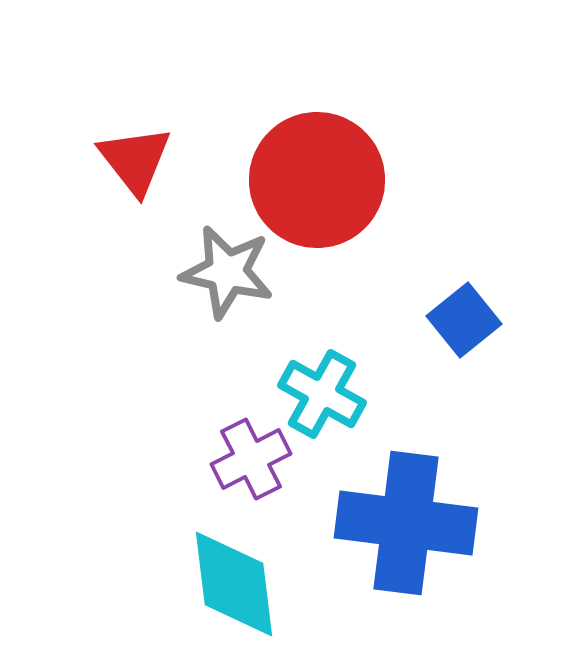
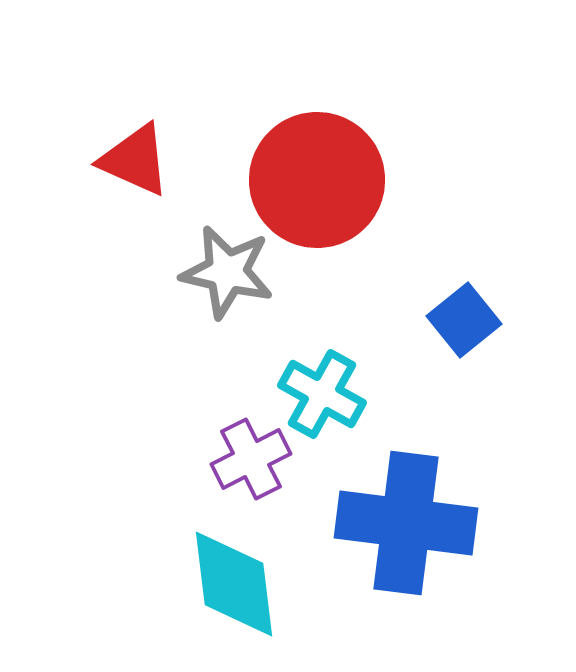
red triangle: rotated 28 degrees counterclockwise
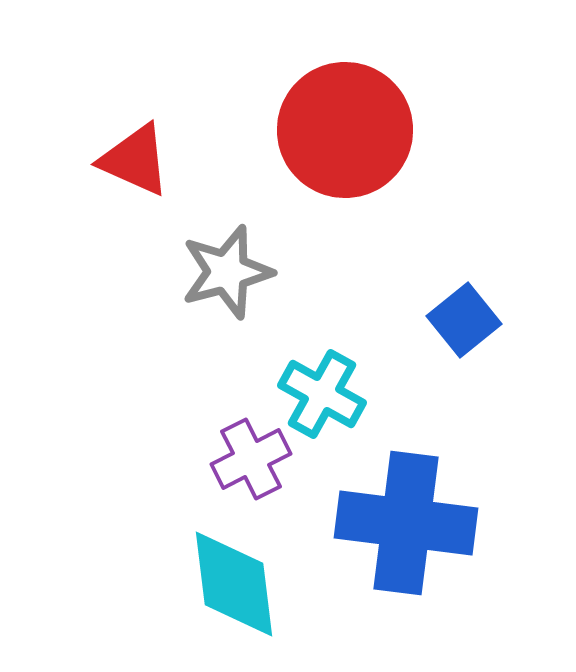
red circle: moved 28 px right, 50 px up
gray star: rotated 28 degrees counterclockwise
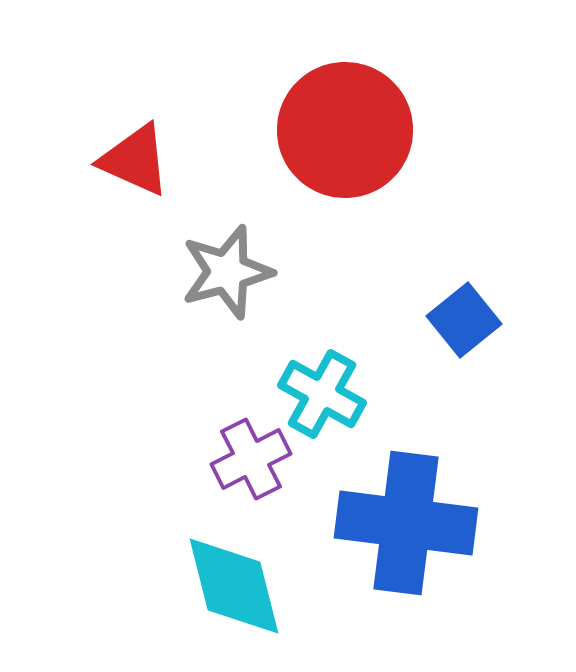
cyan diamond: moved 2 px down; rotated 7 degrees counterclockwise
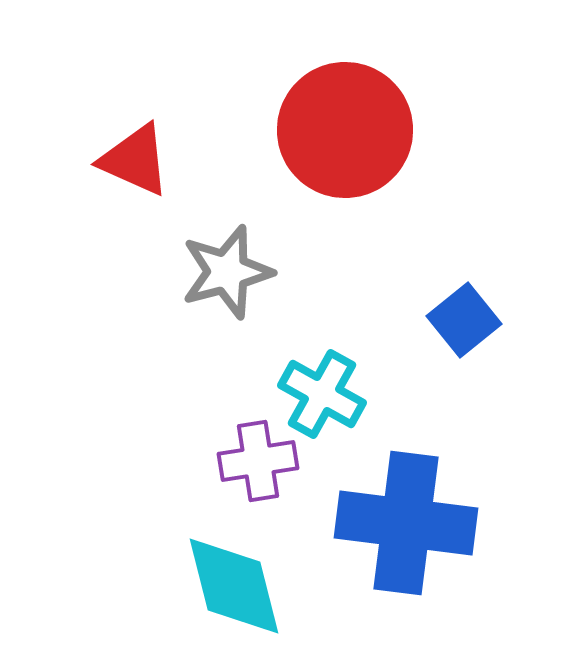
purple cross: moved 7 px right, 2 px down; rotated 18 degrees clockwise
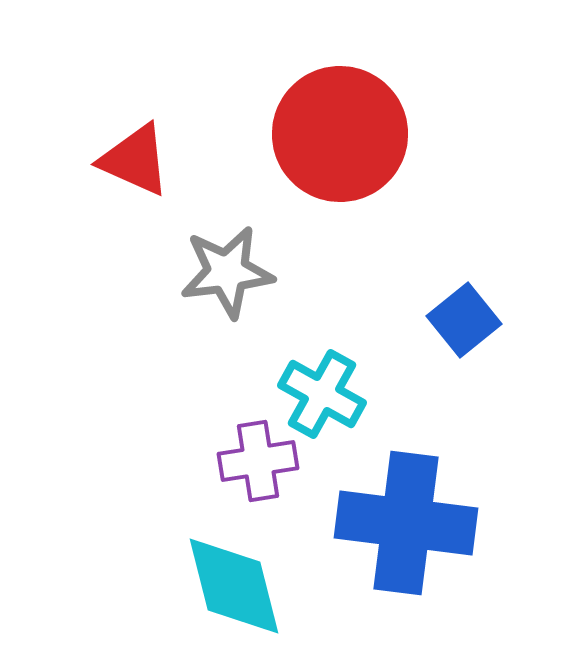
red circle: moved 5 px left, 4 px down
gray star: rotated 8 degrees clockwise
